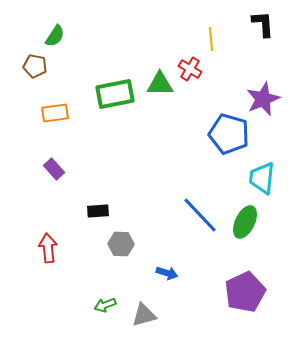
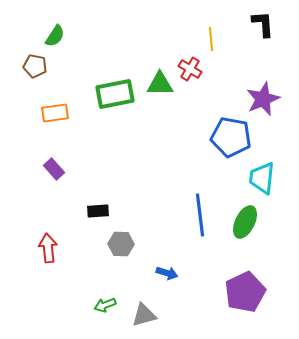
blue pentagon: moved 2 px right, 3 px down; rotated 6 degrees counterclockwise
blue line: rotated 36 degrees clockwise
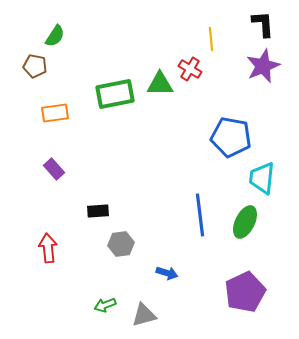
purple star: moved 33 px up
gray hexagon: rotated 10 degrees counterclockwise
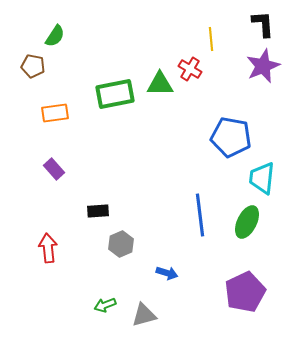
brown pentagon: moved 2 px left
green ellipse: moved 2 px right
gray hexagon: rotated 15 degrees counterclockwise
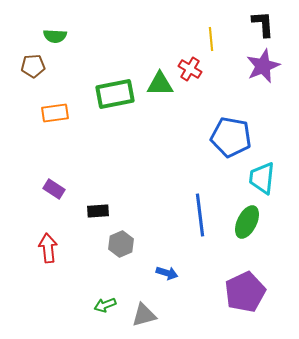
green semicircle: rotated 60 degrees clockwise
brown pentagon: rotated 15 degrees counterclockwise
purple rectangle: moved 20 px down; rotated 15 degrees counterclockwise
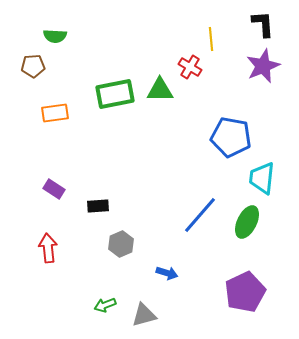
red cross: moved 2 px up
green triangle: moved 6 px down
black rectangle: moved 5 px up
blue line: rotated 48 degrees clockwise
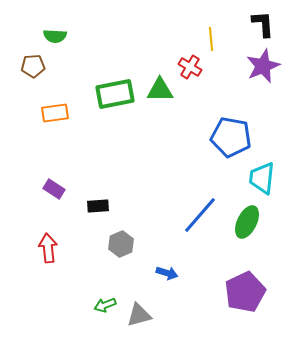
gray triangle: moved 5 px left
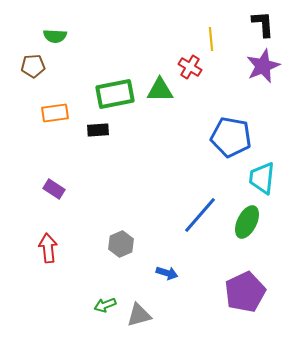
black rectangle: moved 76 px up
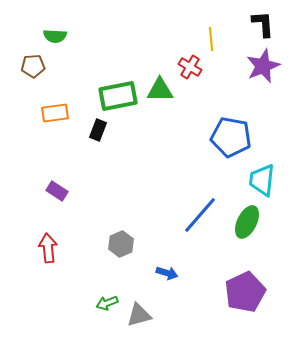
green rectangle: moved 3 px right, 2 px down
black rectangle: rotated 65 degrees counterclockwise
cyan trapezoid: moved 2 px down
purple rectangle: moved 3 px right, 2 px down
green arrow: moved 2 px right, 2 px up
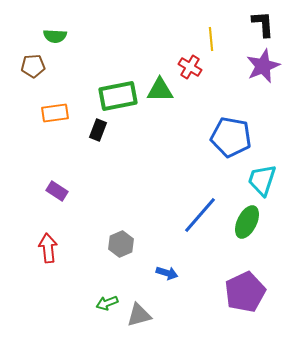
cyan trapezoid: rotated 12 degrees clockwise
